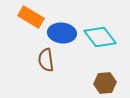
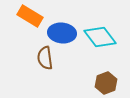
orange rectangle: moved 1 px left, 1 px up
brown semicircle: moved 1 px left, 2 px up
brown hexagon: moved 1 px right; rotated 15 degrees counterclockwise
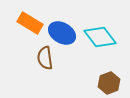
orange rectangle: moved 7 px down
blue ellipse: rotated 24 degrees clockwise
brown hexagon: moved 3 px right
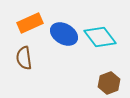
orange rectangle: rotated 55 degrees counterclockwise
blue ellipse: moved 2 px right, 1 px down
brown semicircle: moved 21 px left
